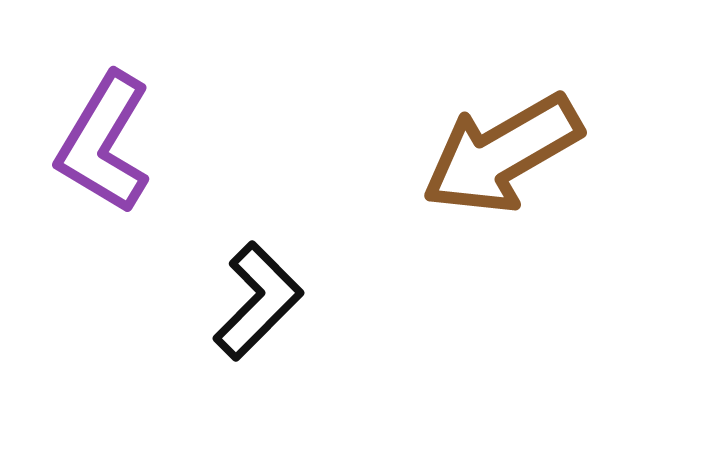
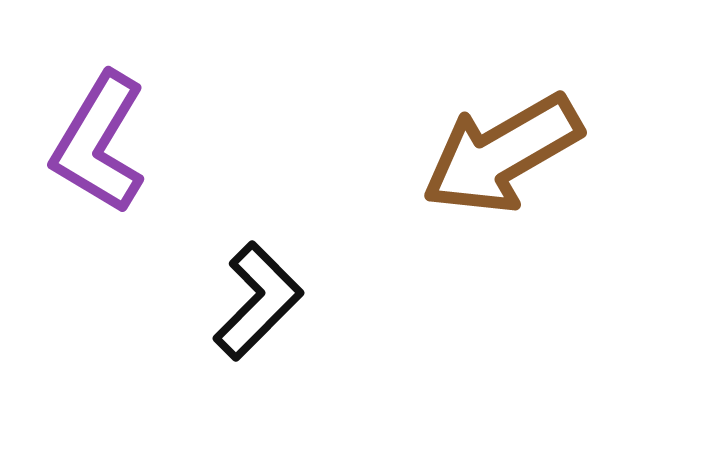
purple L-shape: moved 5 px left
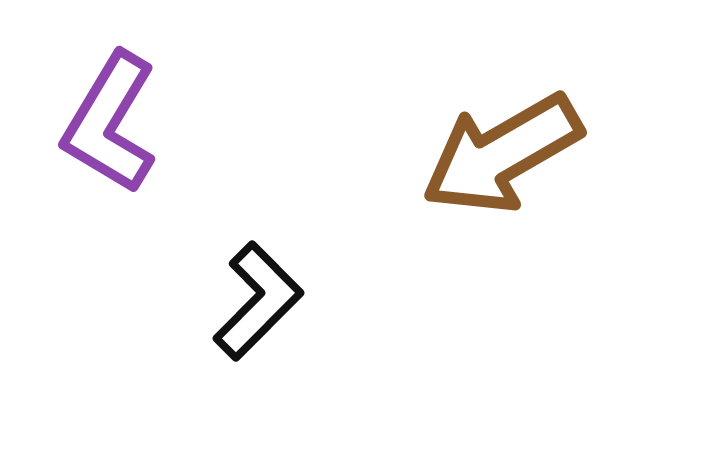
purple L-shape: moved 11 px right, 20 px up
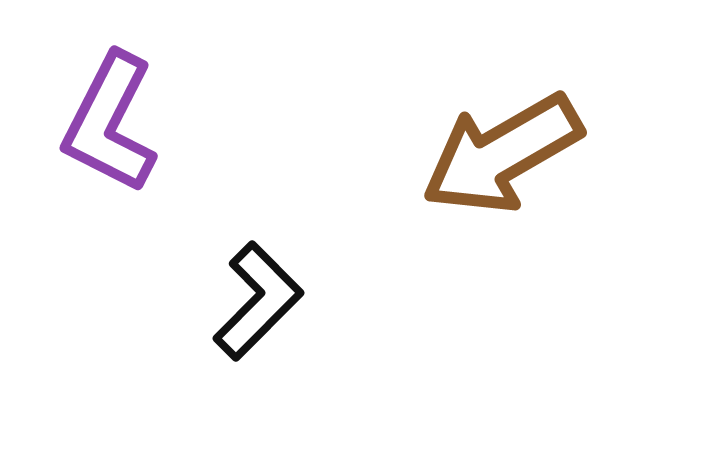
purple L-shape: rotated 4 degrees counterclockwise
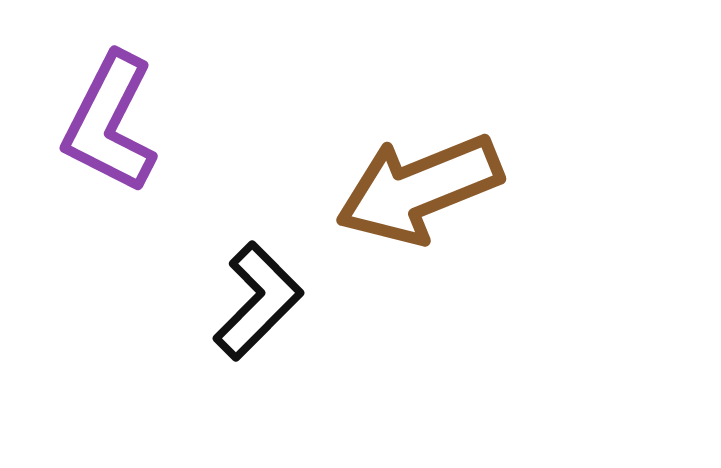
brown arrow: moved 83 px left, 35 px down; rotated 8 degrees clockwise
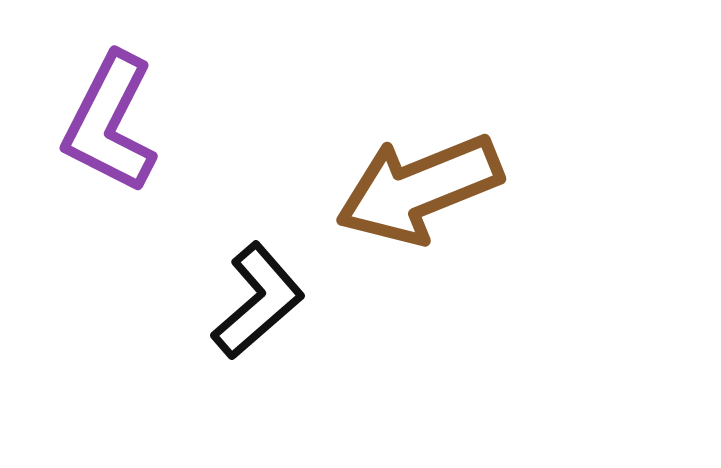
black L-shape: rotated 4 degrees clockwise
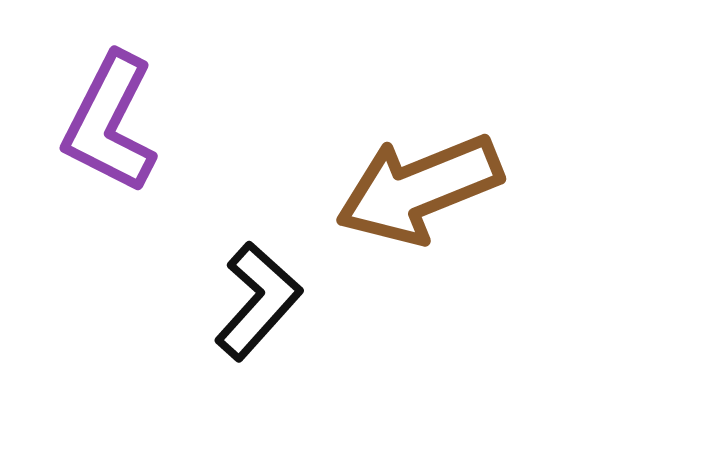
black L-shape: rotated 7 degrees counterclockwise
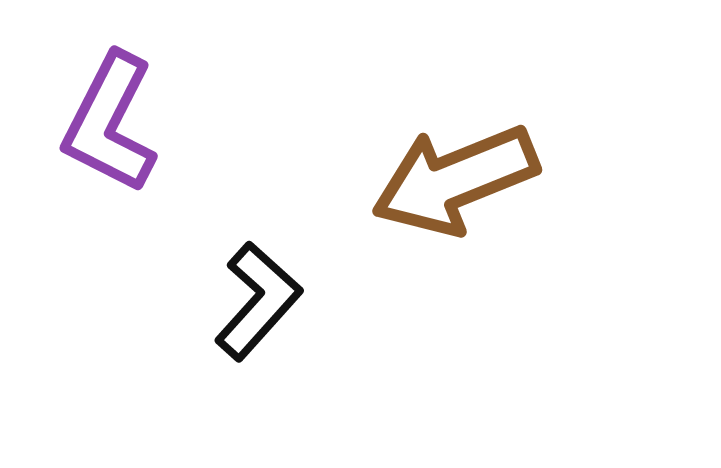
brown arrow: moved 36 px right, 9 px up
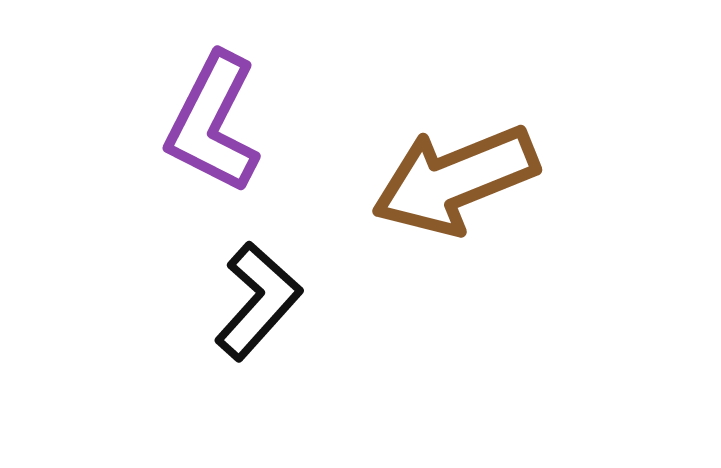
purple L-shape: moved 103 px right
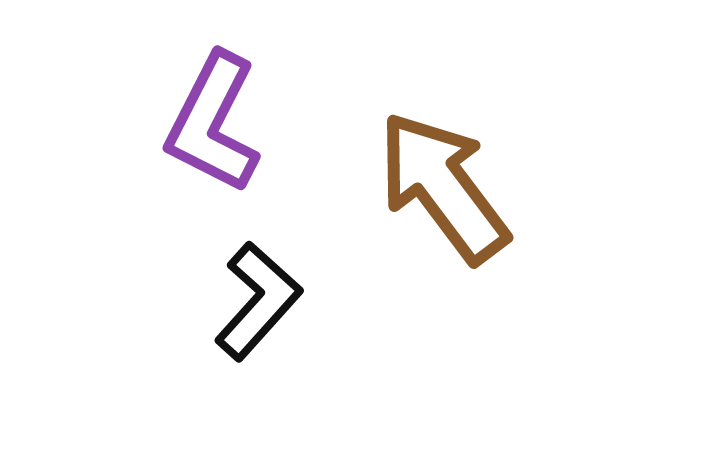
brown arrow: moved 12 px left, 7 px down; rotated 75 degrees clockwise
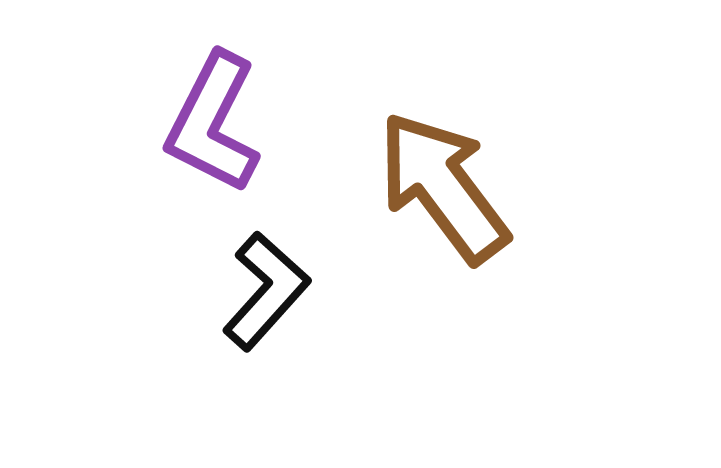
black L-shape: moved 8 px right, 10 px up
